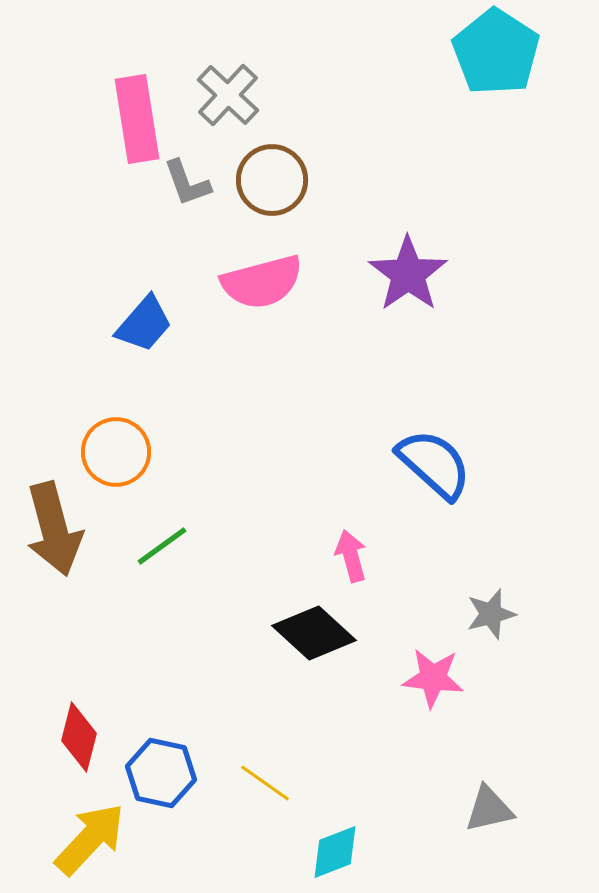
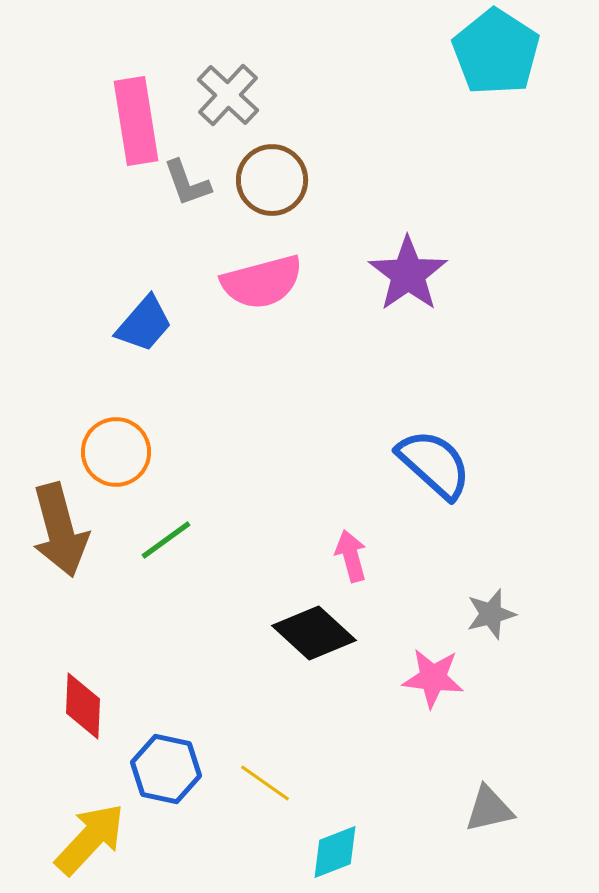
pink rectangle: moved 1 px left, 2 px down
brown arrow: moved 6 px right, 1 px down
green line: moved 4 px right, 6 px up
red diamond: moved 4 px right, 31 px up; rotated 12 degrees counterclockwise
blue hexagon: moved 5 px right, 4 px up
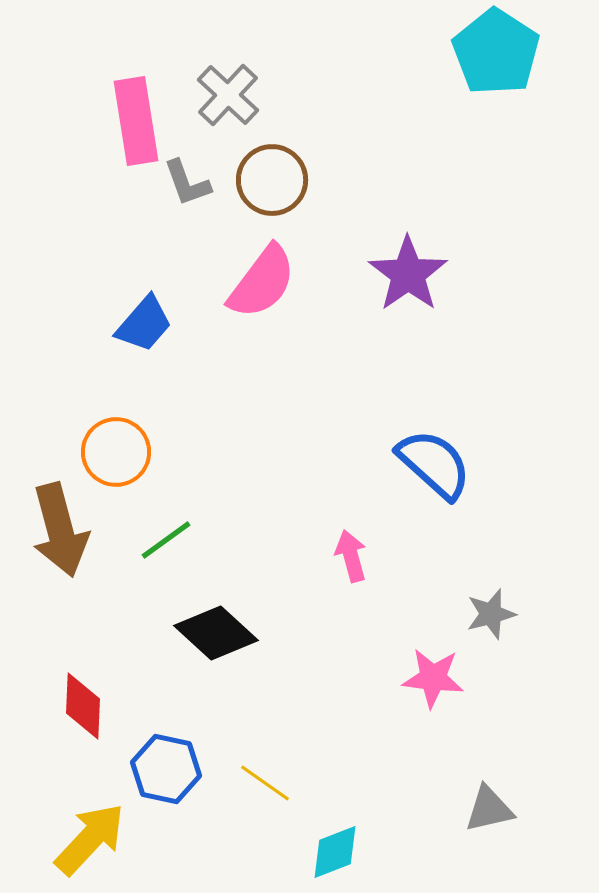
pink semicircle: rotated 38 degrees counterclockwise
black diamond: moved 98 px left
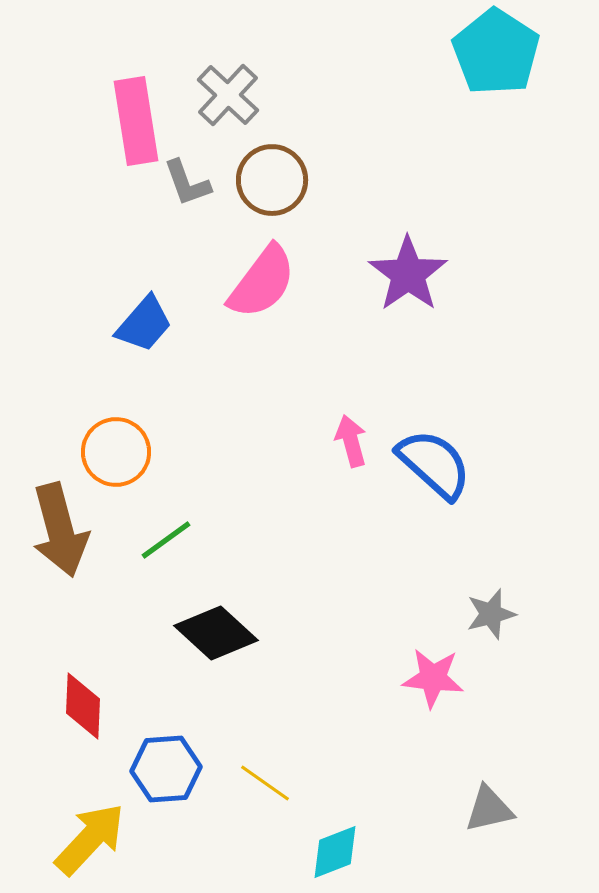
pink arrow: moved 115 px up
blue hexagon: rotated 16 degrees counterclockwise
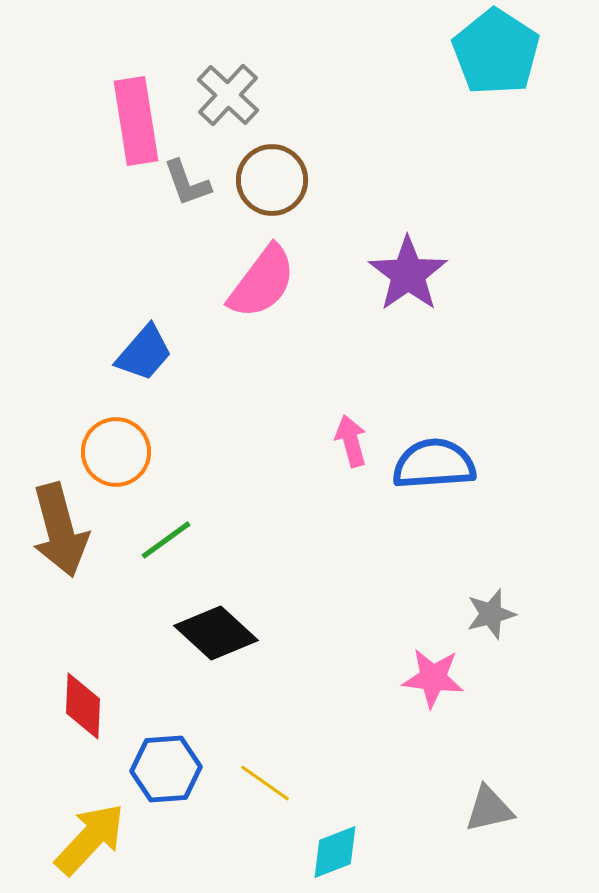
blue trapezoid: moved 29 px down
blue semicircle: rotated 46 degrees counterclockwise
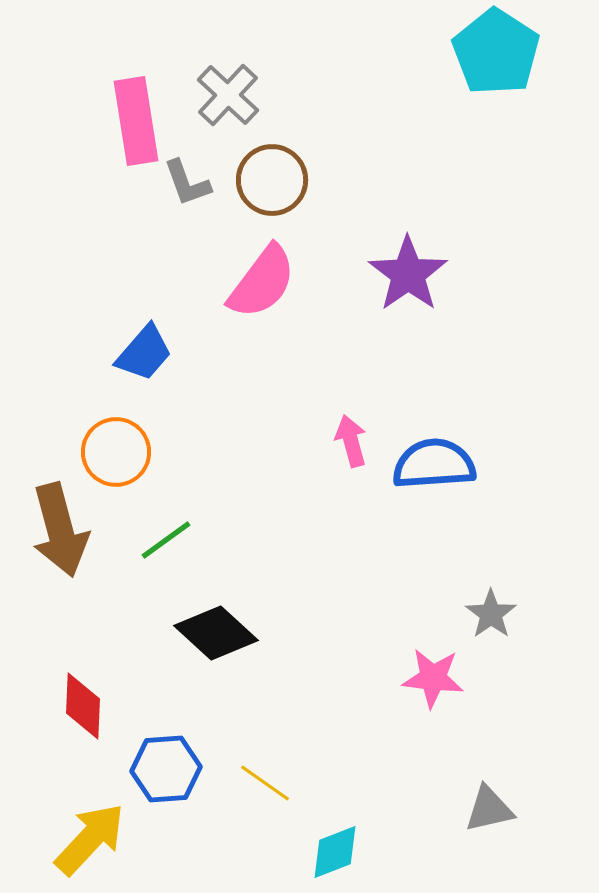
gray star: rotated 21 degrees counterclockwise
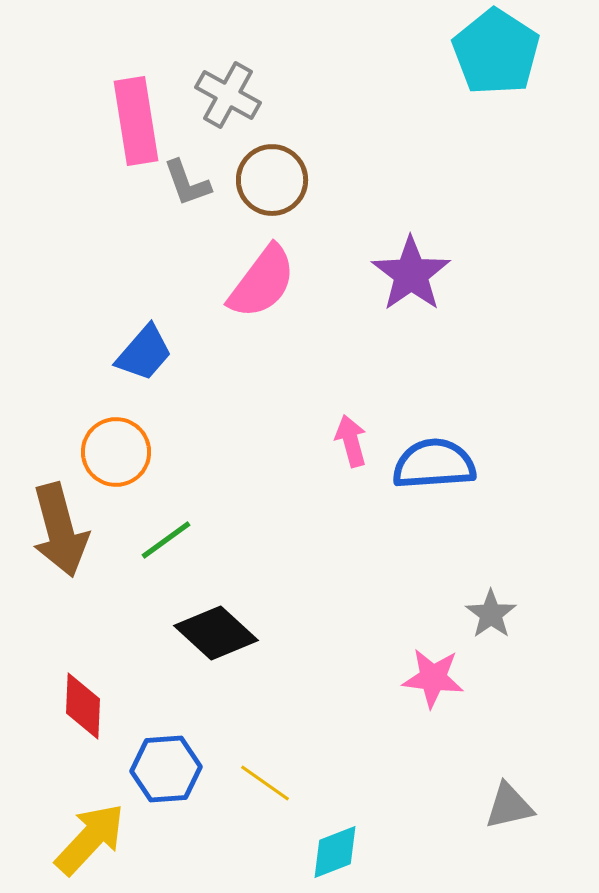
gray cross: rotated 14 degrees counterclockwise
purple star: moved 3 px right
gray triangle: moved 20 px right, 3 px up
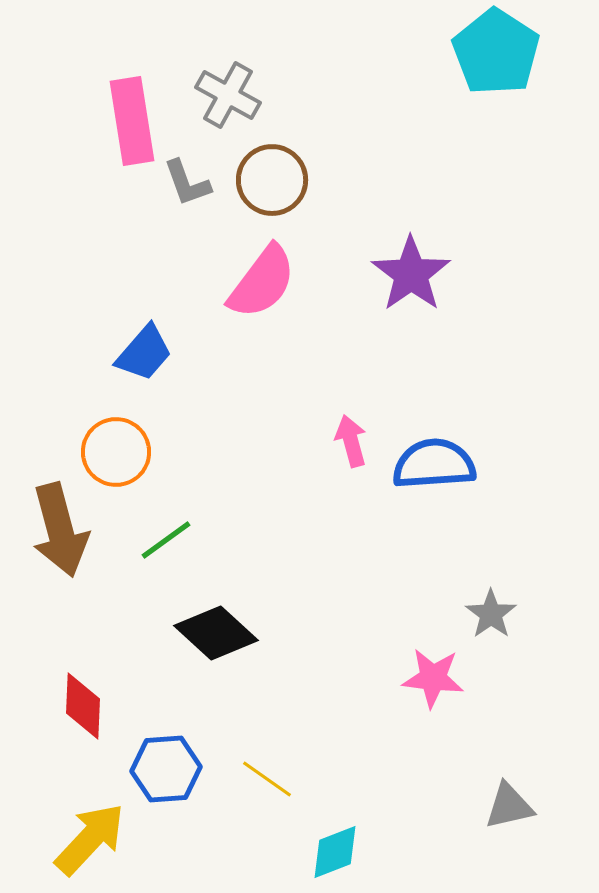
pink rectangle: moved 4 px left
yellow line: moved 2 px right, 4 px up
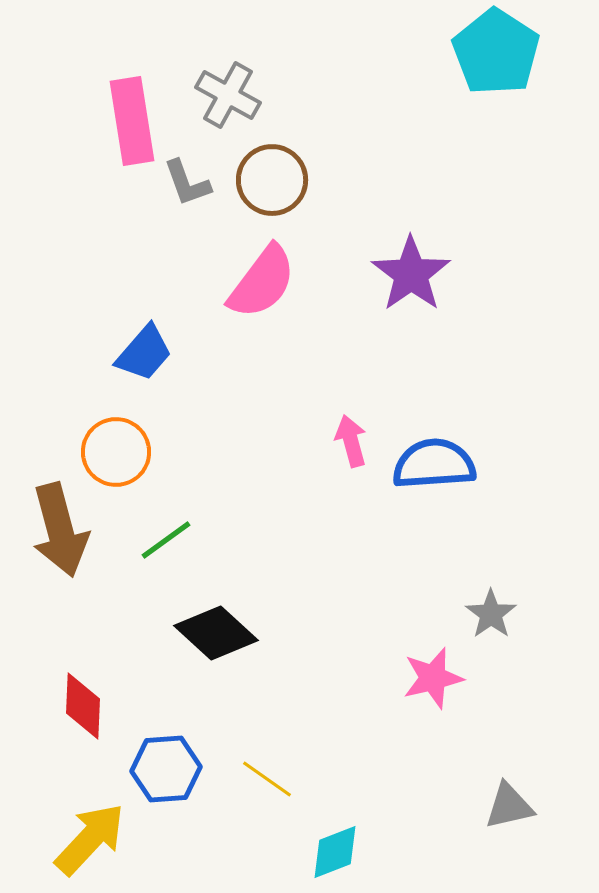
pink star: rotated 20 degrees counterclockwise
